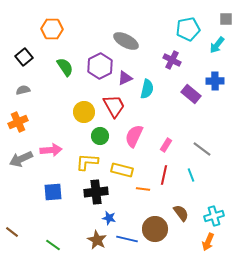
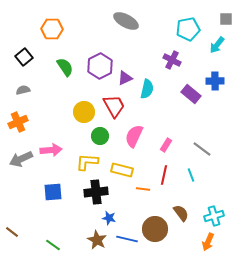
gray ellipse: moved 20 px up
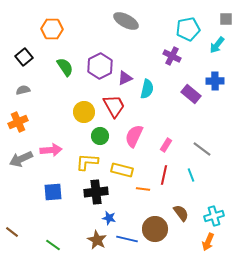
purple cross: moved 4 px up
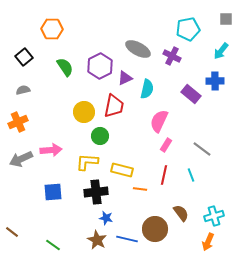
gray ellipse: moved 12 px right, 28 px down
cyan arrow: moved 4 px right, 6 px down
red trapezoid: rotated 40 degrees clockwise
pink semicircle: moved 25 px right, 15 px up
orange line: moved 3 px left
blue star: moved 3 px left
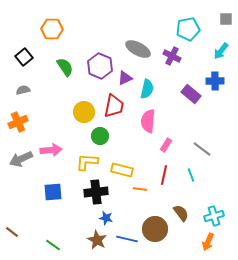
purple hexagon: rotated 10 degrees counterclockwise
pink semicircle: moved 11 px left; rotated 20 degrees counterclockwise
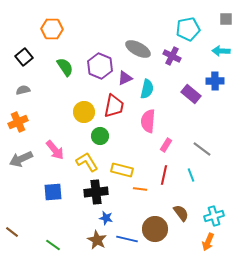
cyan arrow: rotated 54 degrees clockwise
pink arrow: moved 4 px right; rotated 55 degrees clockwise
yellow L-shape: rotated 55 degrees clockwise
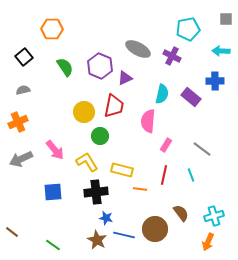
cyan semicircle: moved 15 px right, 5 px down
purple rectangle: moved 3 px down
blue line: moved 3 px left, 4 px up
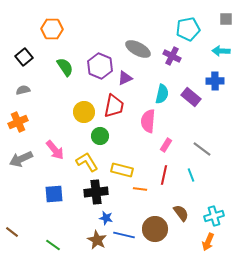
blue square: moved 1 px right, 2 px down
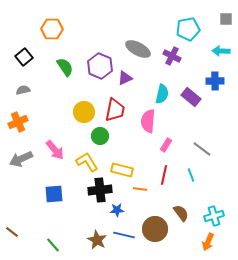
red trapezoid: moved 1 px right, 4 px down
black cross: moved 4 px right, 2 px up
blue star: moved 11 px right, 8 px up; rotated 16 degrees counterclockwise
green line: rotated 14 degrees clockwise
